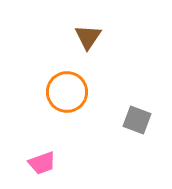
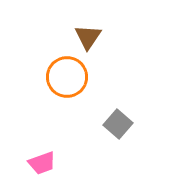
orange circle: moved 15 px up
gray square: moved 19 px left, 4 px down; rotated 20 degrees clockwise
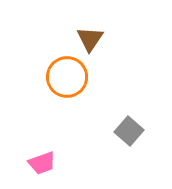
brown triangle: moved 2 px right, 2 px down
gray square: moved 11 px right, 7 px down
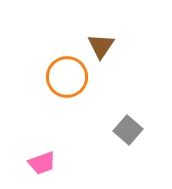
brown triangle: moved 11 px right, 7 px down
gray square: moved 1 px left, 1 px up
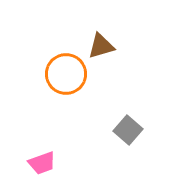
brown triangle: rotated 40 degrees clockwise
orange circle: moved 1 px left, 3 px up
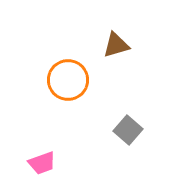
brown triangle: moved 15 px right, 1 px up
orange circle: moved 2 px right, 6 px down
